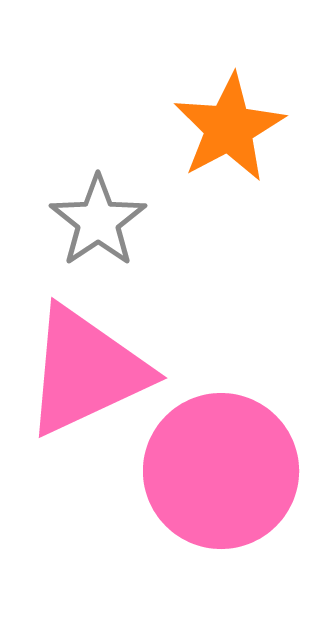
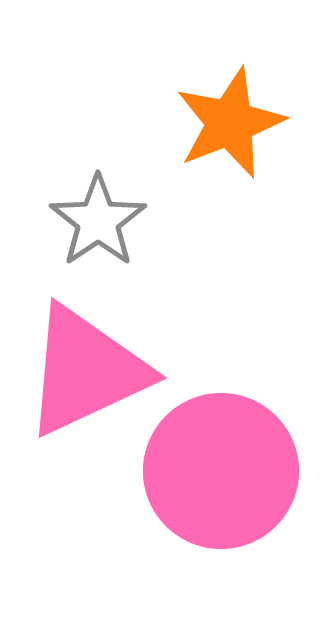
orange star: moved 1 px right, 5 px up; rotated 7 degrees clockwise
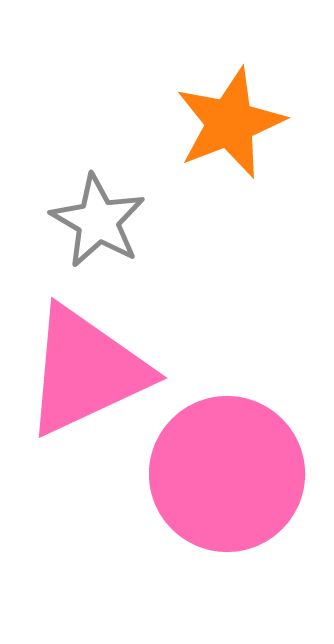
gray star: rotated 8 degrees counterclockwise
pink circle: moved 6 px right, 3 px down
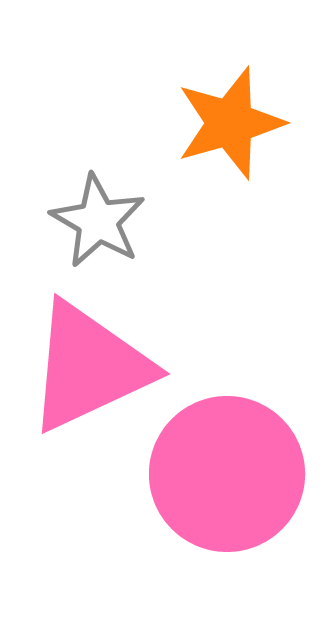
orange star: rotated 5 degrees clockwise
pink triangle: moved 3 px right, 4 px up
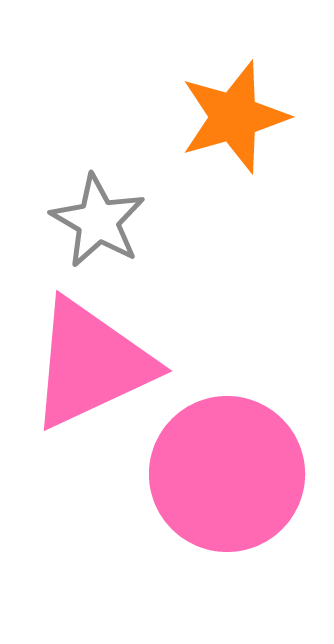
orange star: moved 4 px right, 6 px up
pink triangle: moved 2 px right, 3 px up
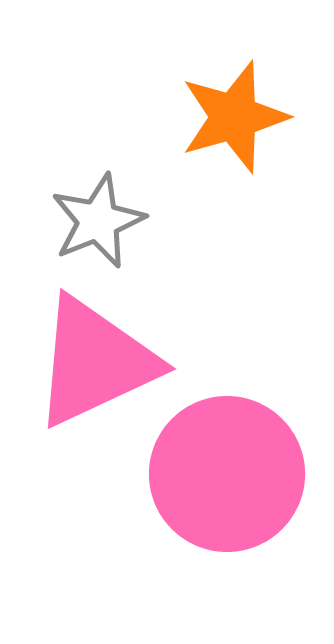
gray star: rotated 20 degrees clockwise
pink triangle: moved 4 px right, 2 px up
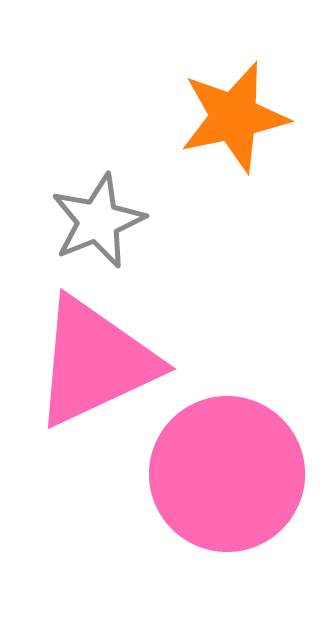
orange star: rotated 4 degrees clockwise
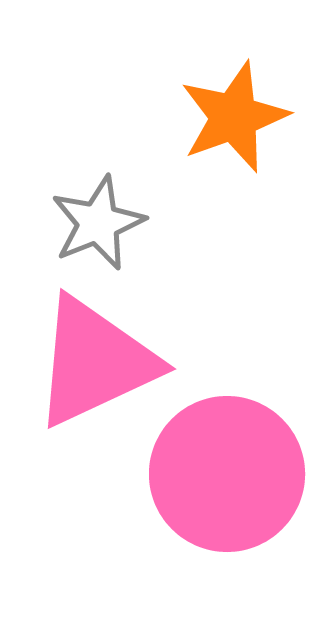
orange star: rotated 8 degrees counterclockwise
gray star: moved 2 px down
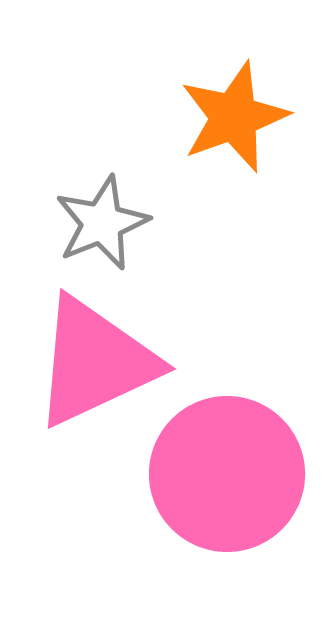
gray star: moved 4 px right
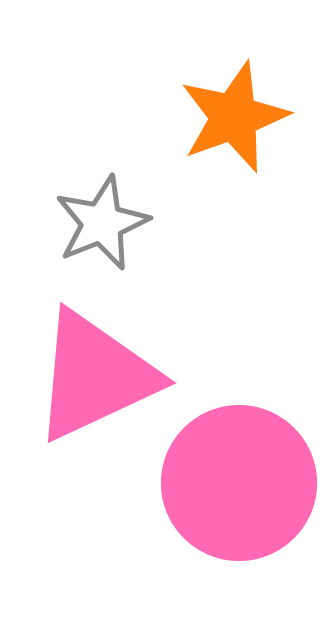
pink triangle: moved 14 px down
pink circle: moved 12 px right, 9 px down
